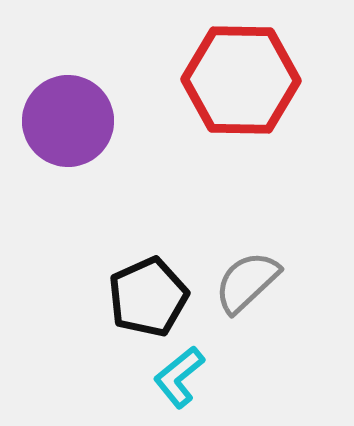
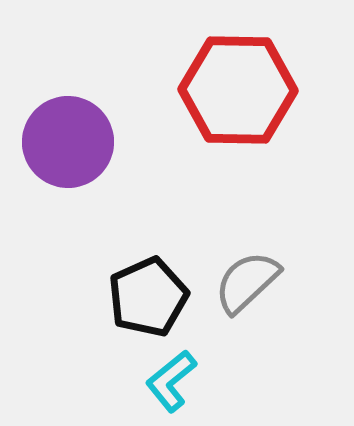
red hexagon: moved 3 px left, 10 px down
purple circle: moved 21 px down
cyan L-shape: moved 8 px left, 4 px down
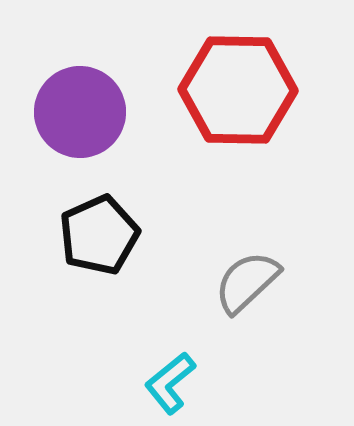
purple circle: moved 12 px right, 30 px up
black pentagon: moved 49 px left, 62 px up
cyan L-shape: moved 1 px left, 2 px down
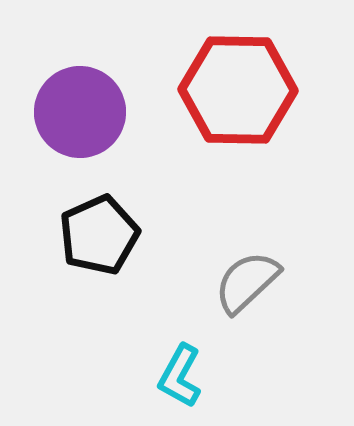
cyan L-shape: moved 10 px right, 7 px up; rotated 22 degrees counterclockwise
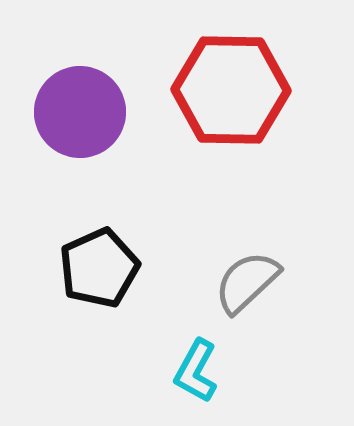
red hexagon: moved 7 px left
black pentagon: moved 33 px down
cyan L-shape: moved 16 px right, 5 px up
